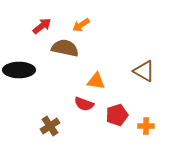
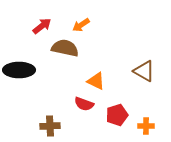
orange triangle: rotated 18 degrees clockwise
brown cross: rotated 30 degrees clockwise
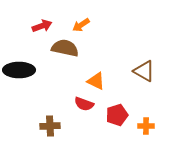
red arrow: rotated 18 degrees clockwise
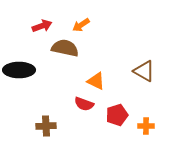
brown cross: moved 4 px left
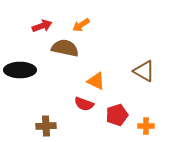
black ellipse: moved 1 px right
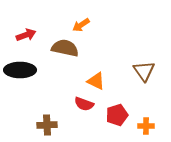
red arrow: moved 16 px left, 9 px down
brown triangle: rotated 25 degrees clockwise
brown cross: moved 1 px right, 1 px up
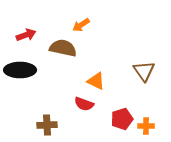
brown semicircle: moved 2 px left
red pentagon: moved 5 px right, 4 px down
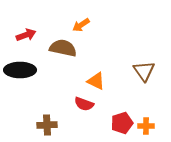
red pentagon: moved 4 px down
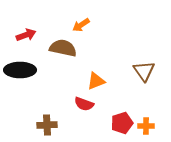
orange triangle: rotated 48 degrees counterclockwise
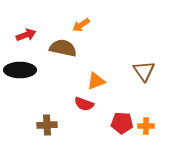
red pentagon: rotated 20 degrees clockwise
